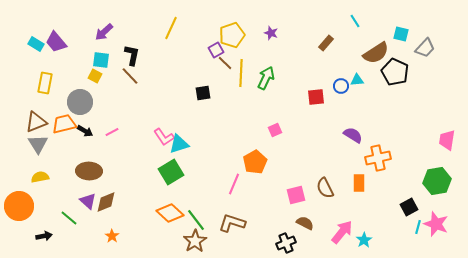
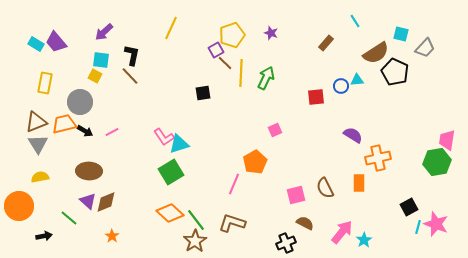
green hexagon at (437, 181): moved 19 px up
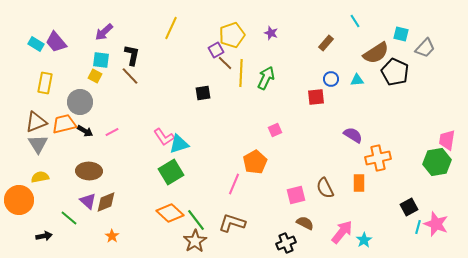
blue circle at (341, 86): moved 10 px left, 7 px up
orange circle at (19, 206): moved 6 px up
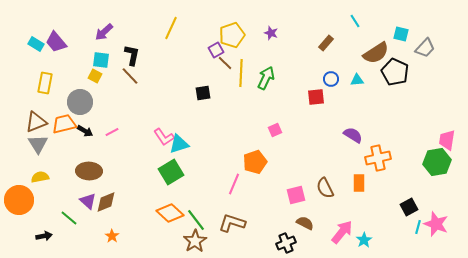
orange pentagon at (255, 162): rotated 10 degrees clockwise
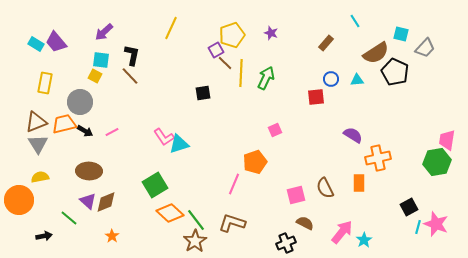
green square at (171, 172): moved 16 px left, 13 px down
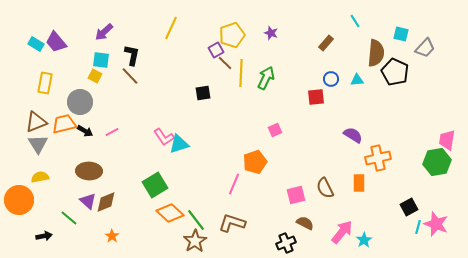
brown semicircle at (376, 53): rotated 52 degrees counterclockwise
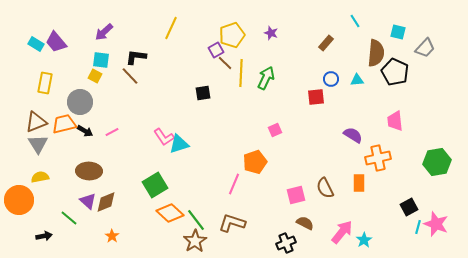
cyan square at (401, 34): moved 3 px left, 2 px up
black L-shape at (132, 55): moved 4 px right, 2 px down; rotated 95 degrees counterclockwise
pink trapezoid at (447, 140): moved 52 px left, 19 px up; rotated 15 degrees counterclockwise
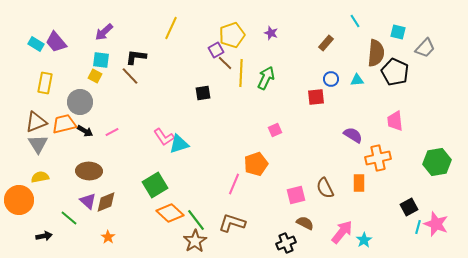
orange pentagon at (255, 162): moved 1 px right, 2 px down
orange star at (112, 236): moved 4 px left, 1 px down
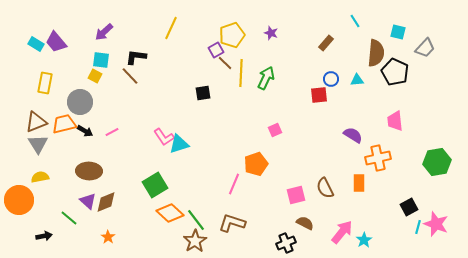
red square at (316, 97): moved 3 px right, 2 px up
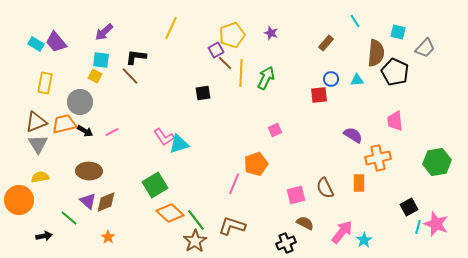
brown L-shape at (232, 223): moved 3 px down
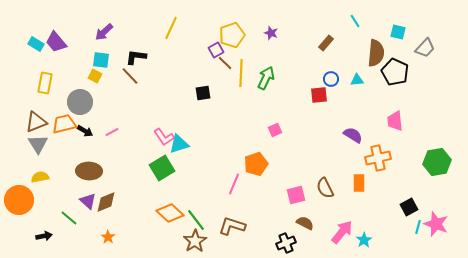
green square at (155, 185): moved 7 px right, 17 px up
